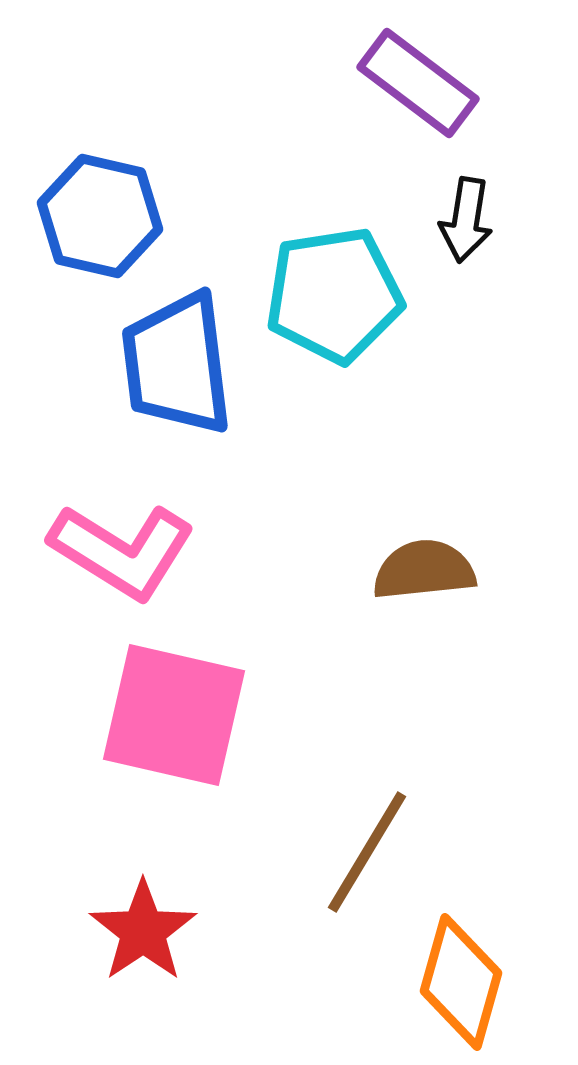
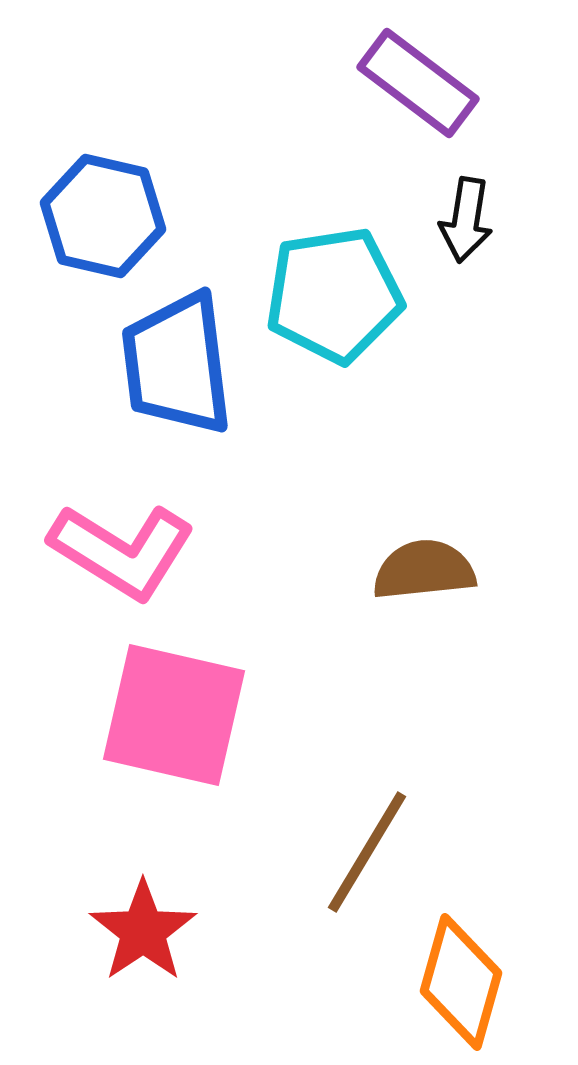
blue hexagon: moved 3 px right
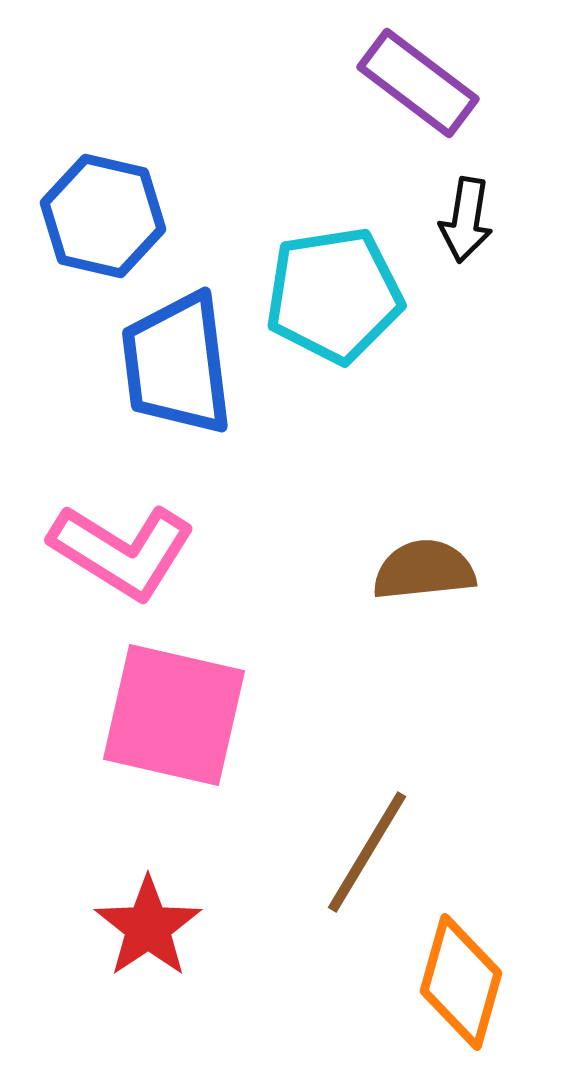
red star: moved 5 px right, 4 px up
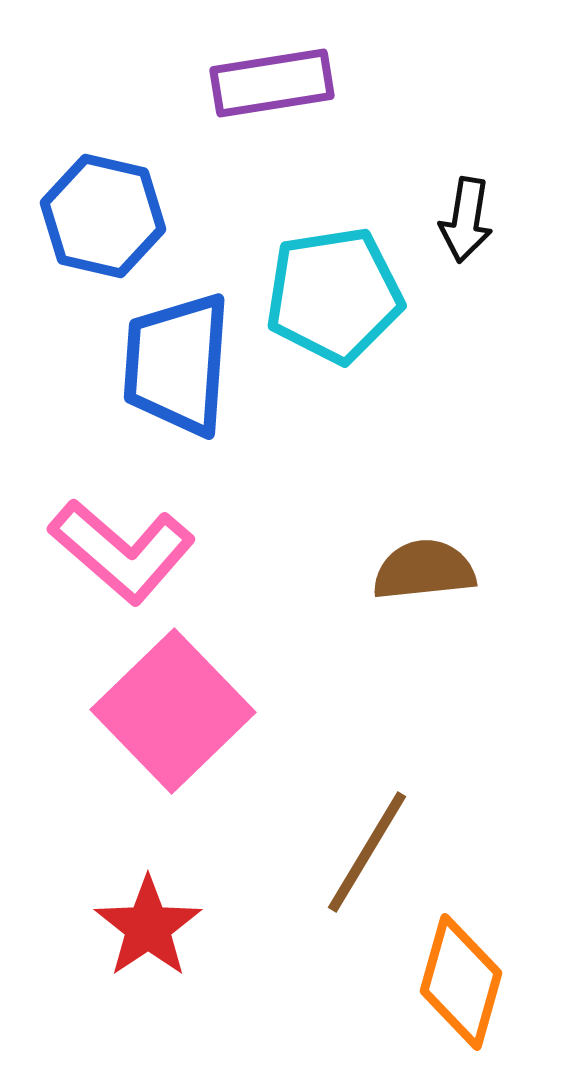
purple rectangle: moved 146 px left; rotated 46 degrees counterclockwise
blue trapezoid: rotated 11 degrees clockwise
pink L-shape: rotated 9 degrees clockwise
pink square: moved 1 px left, 4 px up; rotated 33 degrees clockwise
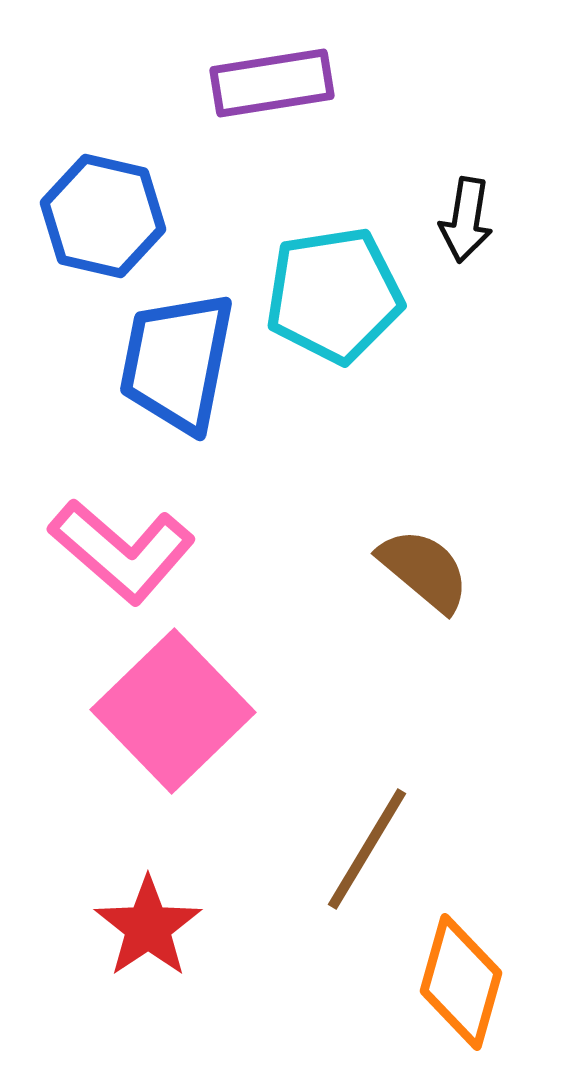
blue trapezoid: moved 2 px up; rotated 7 degrees clockwise
brown semicircle: rotated 46 degrees clockwise
brown line: moved 3 px up
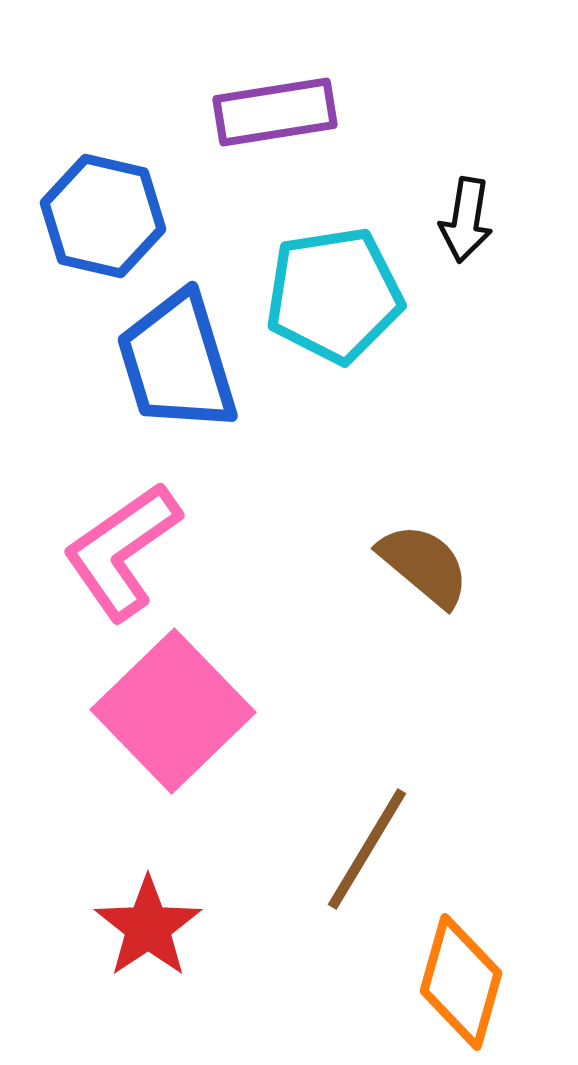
purple rectangle: moved 3 px right, 29 px down
blue trapezoid: rotated 28 degrees counterclockwise
pink L-shape: rotated 104 degrees clockwise
brown semicircle: moved 5 px up
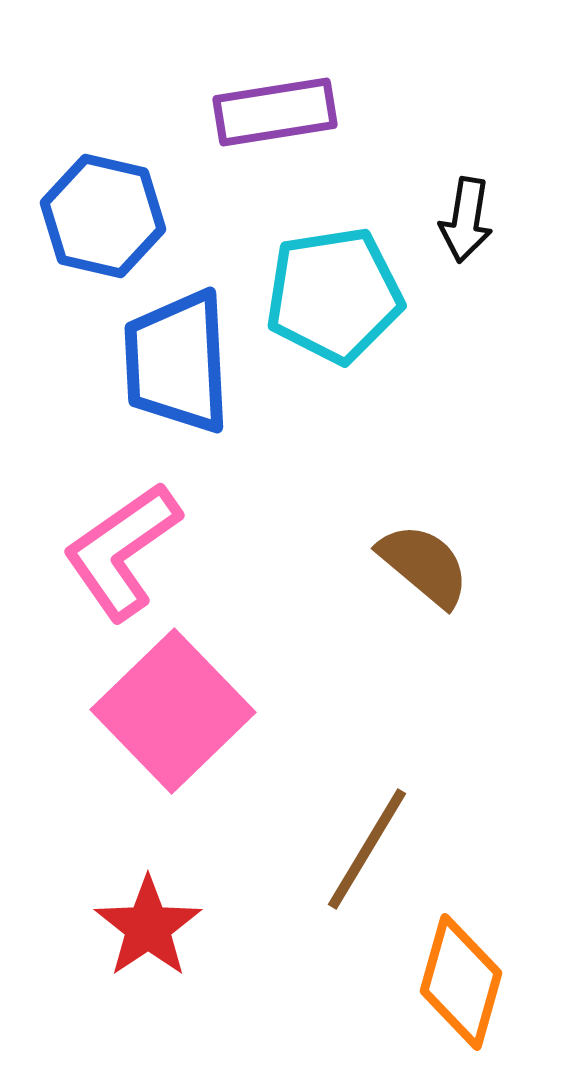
blue trapezoid: rotated 14 degrees clockwise
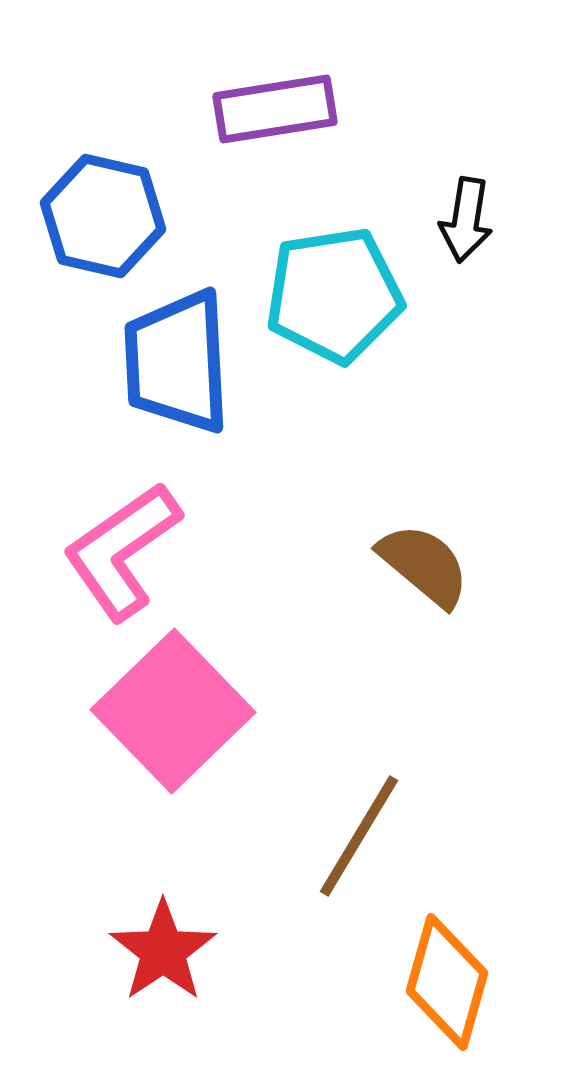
purple rectangle: moved 3 px up
brown line: moved 8 px left, 13 px up
red star: moved 15 px right, 24 px down
orange diamond: moved 14 px left
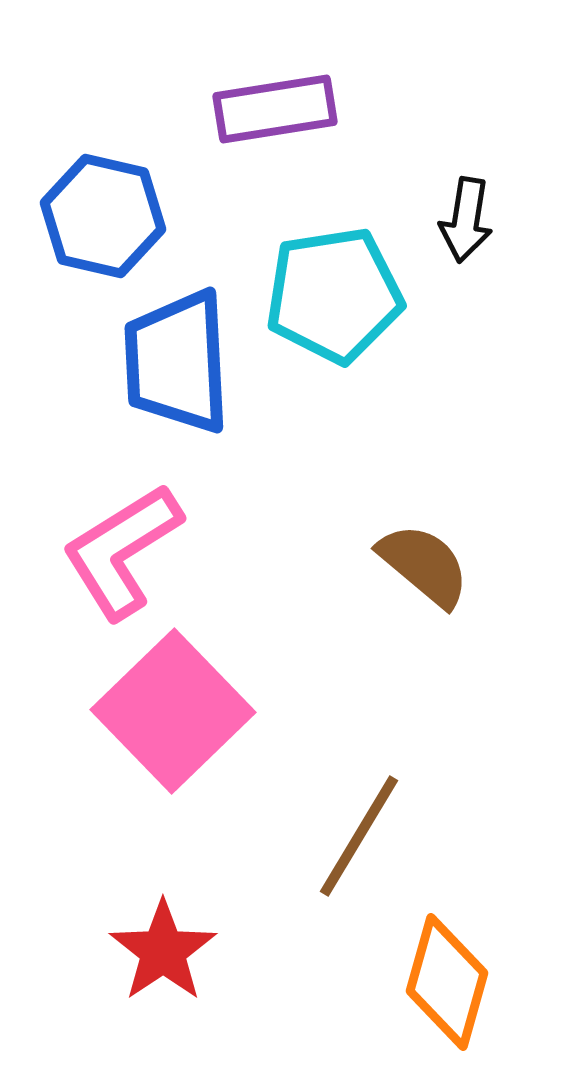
pink L-shape: rotated 3 degrees clockwise
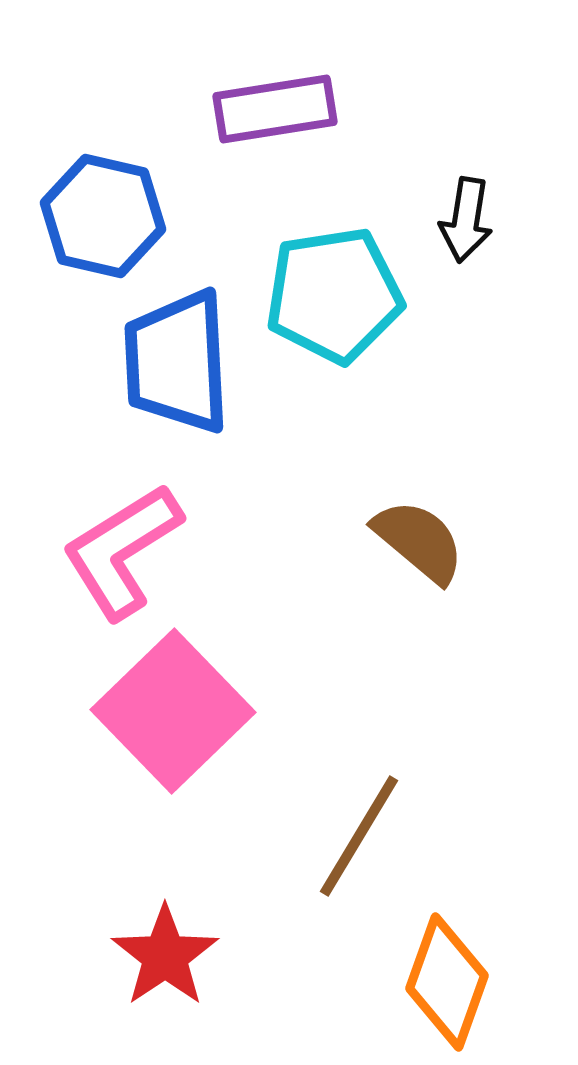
brown semicircle: moved 5 px left, 24 px up
red star: moved 2 px right, 5 px down
orange diamond: rotated 4 degrees clockwise
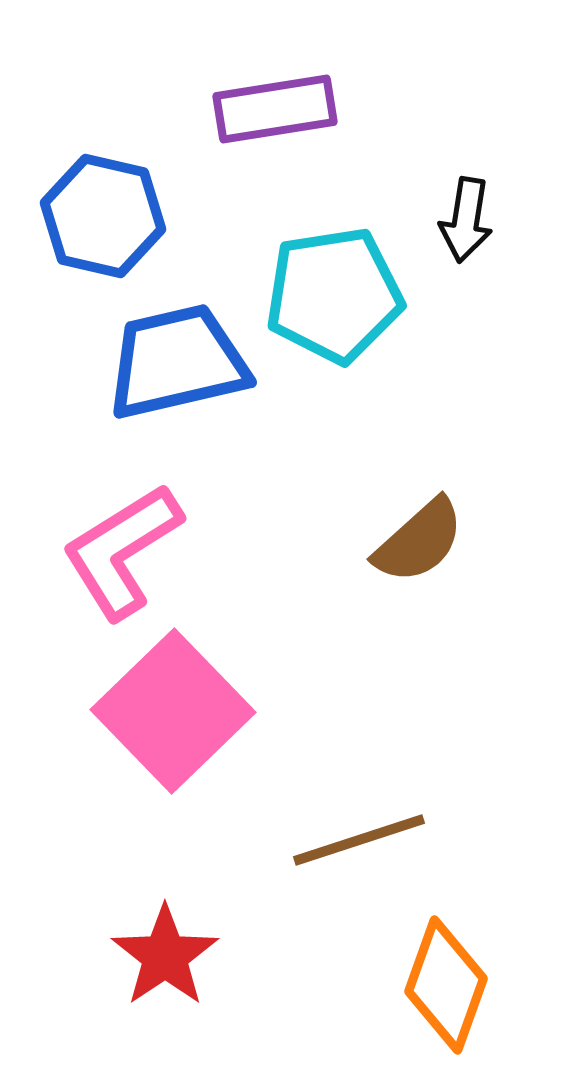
blue trapezoid: rotated 80 degrees clockwise
brown semicircle: rotated 98 degrees clockwise
brown line: moved 4 px down; rotated 41 degrees clockwise
orange diamond: moved 1 px left, 3 px down
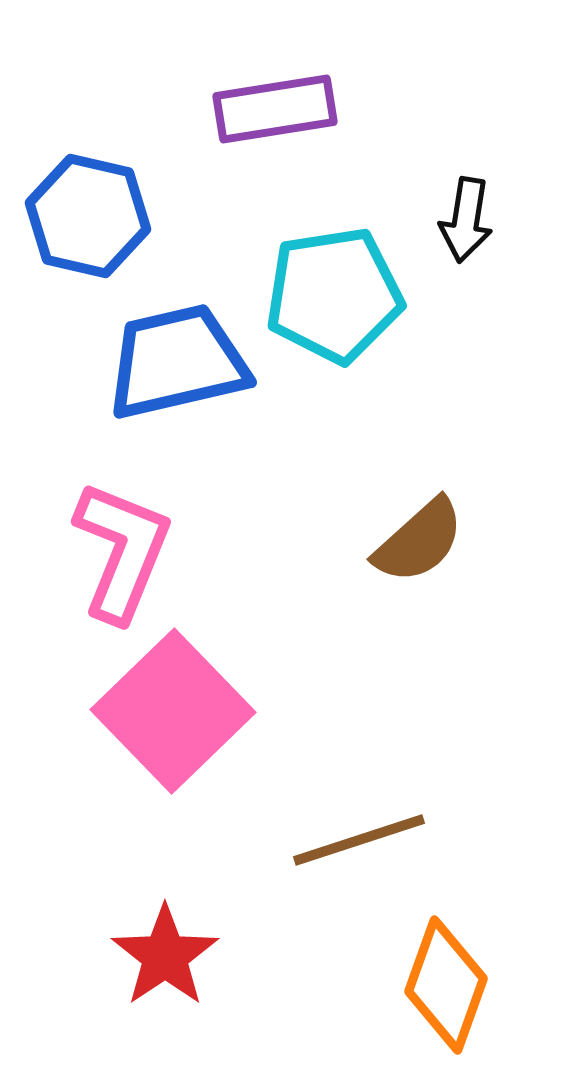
blue hexagon: moved 15 px left
pink L-shape: rotated 144 degrees clockwise
